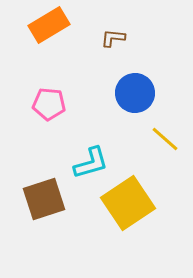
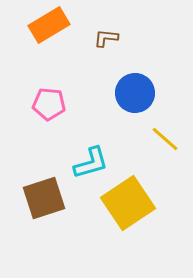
brown L-shape: moved 7 px left
brown square: moved 1 px up
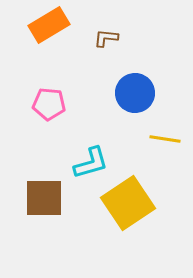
yellow line: rotated 32 degrees counterclockwise
brown square: rotated 18 degrees clockwise
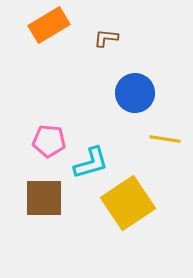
pink pentagon: moved 37 px down
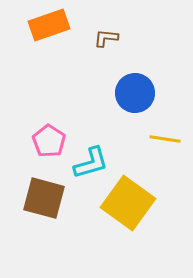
orange rectangle: rotated 12 degrees clockwise
pink pentagon: rotated 28 degrees clockwise
brown square: rotated 15 degrees clockwise
yellow square: rotated 20 degrees counterclockwise
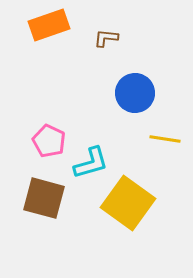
pink pentagon: rotated 8 degrees counterclockwise
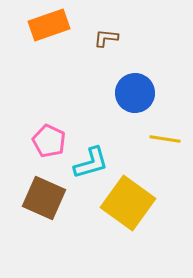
brown square: rotated 9 degrees clockwise
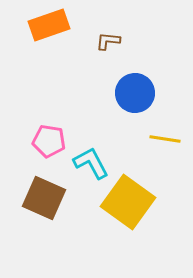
brown L-shape: moved 2 px right, 3 px down
pink pentagon: rotated 16 degrees counterclockwise
cyan L-shape: rotated 102 degrees counterclockwise
yellow square: moved 1 px up
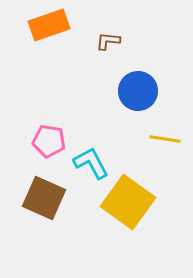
blue circle: moved 3 px right, 2 px up
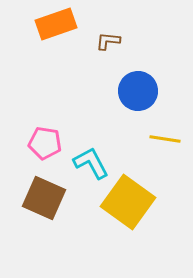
orange rectangle: moved 7 px right, 1 px up
pink pentagon: moved 4 px left, 2 px down
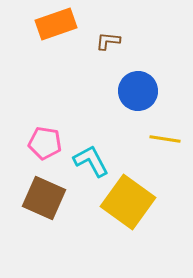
cyan L-shape: moved 2 px up
